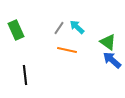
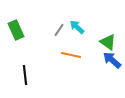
gray line: moved 2 px down
orange line: moved 4 px right, 5 px down
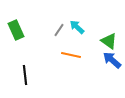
green triangle: moved 1 px right, 1 px up
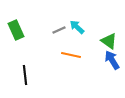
gray line: rotated 32 degrees clockwise
blue arrow: rotated 18 degrees clockwise
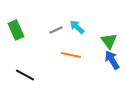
gray line: moved 3 px left
green triangle: rotated 18 degrees clockwise
black line: rotated 54 degrees counterclockwise
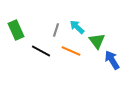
gray line: rotated 48 degrees counterclockwise
green triangle: moved 12 px left
orange line: moved 4 px up; rotated 12 degrees clockwise
black line: moved 16 px right, 24 px up
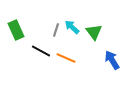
cyan arrow: moved 5 px left
green triangle: moved 3 px left, 9 px up
orange line: moved 5 px left, 7 px down
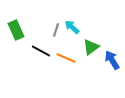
green triangle: moved 3 px left, 15 px down; rotated 30 degrees clockwise
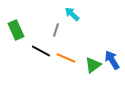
cyan arrow: moved 13 px up
green triangle: moved 2 px right, 18 px down
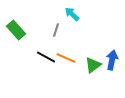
green rectangle: rotated 18 degrees counterclockwise
black line: moved 5 px right, 6 px down
blue arrow: rotated 42 degrees clockwise
